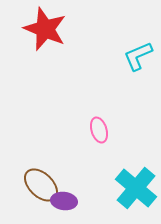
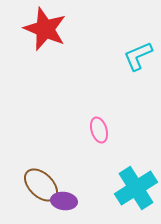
cyan cross: rotated 18 degrees clockwise
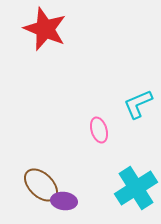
cyan L-shape: moved 48 px down
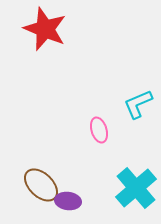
cyan cross: rotated 9 degrees counterclockwise
purple ellipse: moved 4 px right
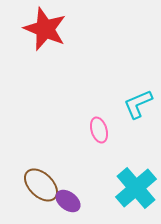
purple ellipse: rotated 30 degrees clockwise
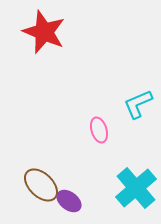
red star: moved 1 px left, 3 px down
purple ellipse: moved 1 px right
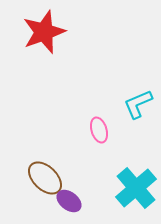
red star: rotated 30 degrees clockwise
brown ellipse: moved 4 px right, 7 px up
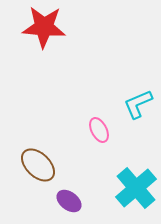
red star: moved 5 px up; rotated 24 degrees clockwise
pink ellipse: rotated 10 degrees counterclockwise
brown ellipse: moved 7 px left, 13 px up
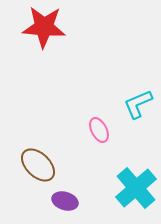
purple ellipse: moved 4 px left; rotated 20 degrees counterclockwise
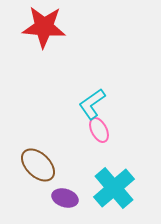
cyan L-shape: moved 46 px left; rotated 12 degrees counterclockwise
cyan cross: moved 22 px left
purple ellipse: moved 3 px up
